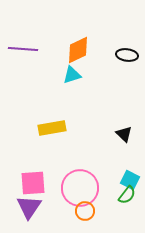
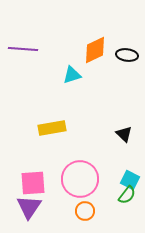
orange diamond: moved 17 px right
pink circle: moved 9 px up
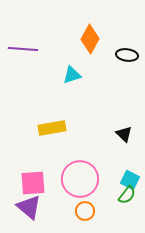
orange diamond: moved 5 px left, 11 px up; rotated 36 degrees counterclockwise
purple triangle: rotated 24 degrees counterclockwise
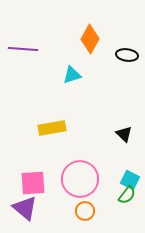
purple triangle: moved 4 px left, 1 px down
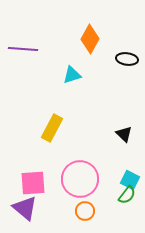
black ellipse: moved 4 px down
yellow rectangle: rotated 52 degrees counterclockwise
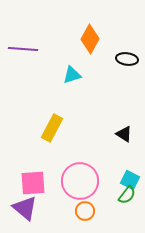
black triangle: rotated 12 degrees counterclockwise
pink circle: moved 2 px down
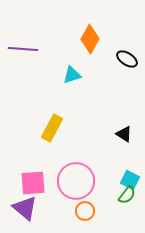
black ellipse: rotated 25 degrees clockwise
pink circle: moved 4 px left
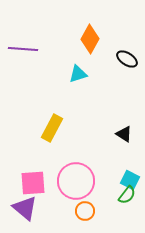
cyan triangle: moved 6 px right, 1 px up
